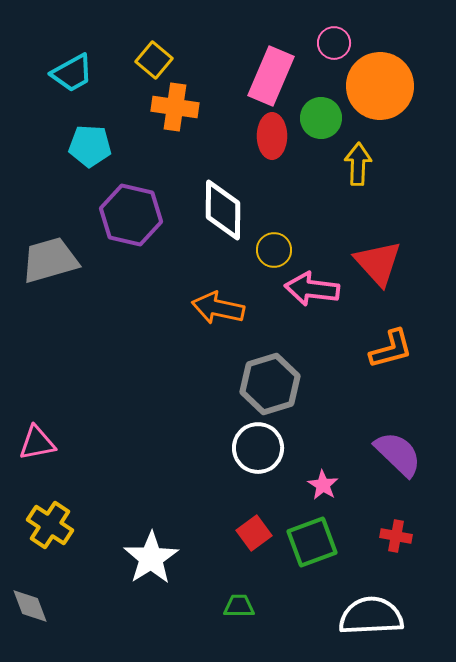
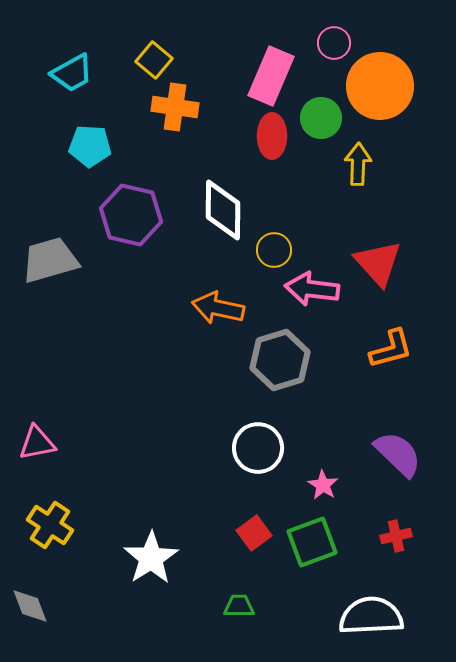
gray hexagon: moved 10 px right, 24 px up
red cross: rotated 24 degrees counterclockwise
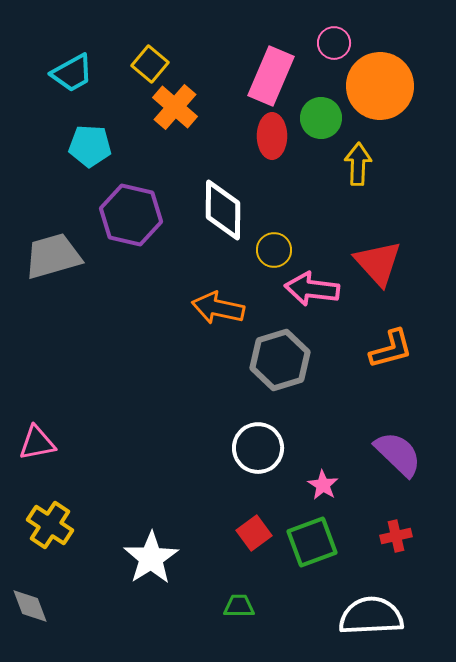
yellow square: moved 4 px left, 4 px down
orange cross: rotated 33 degrees clockwise
gray trapezoid: moved 3 px right, 4 px up
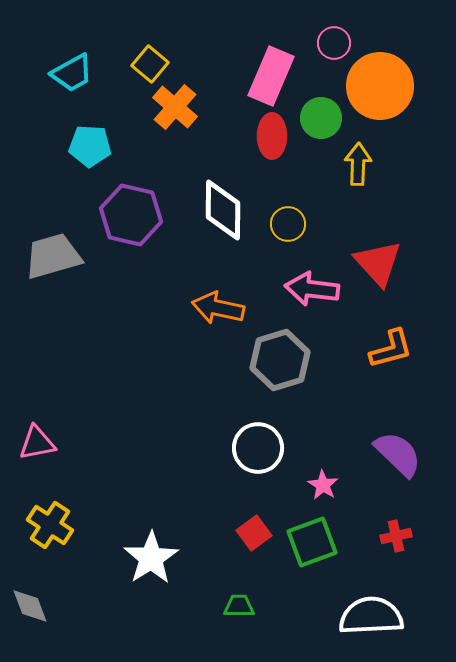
yellow circle: moved 14 px right, 26 px up
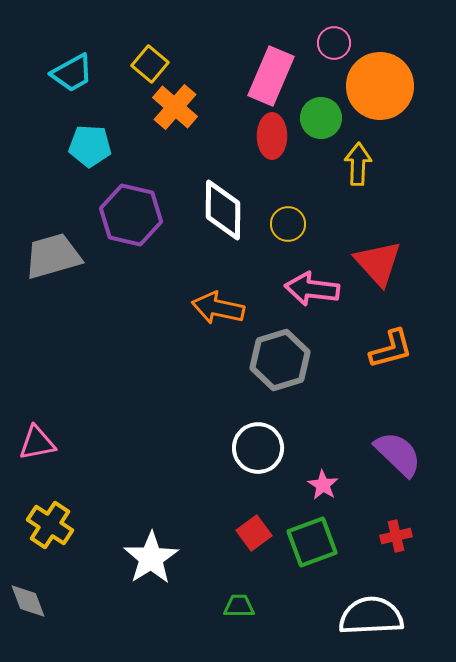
gray diamond: moved 2 px left, 5 px up
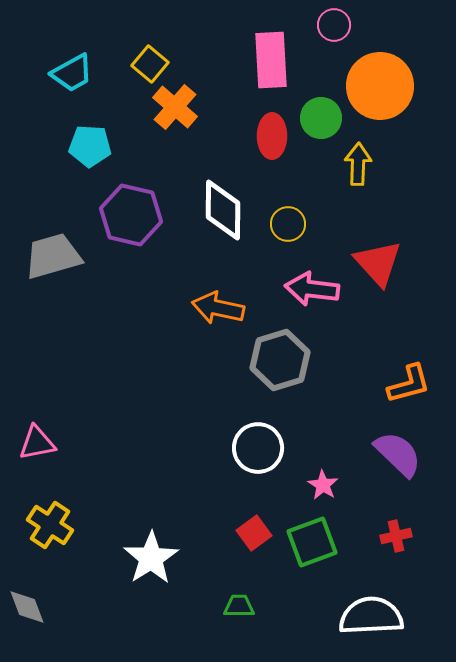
pink circle: moved 18 px up
pink rectangle: moved 16 px up; rotated 26 degrees counterclockwise
orange L-shape: moved 18 px right, 35 px down
gray diamond: moved 1 px left, 6 px down
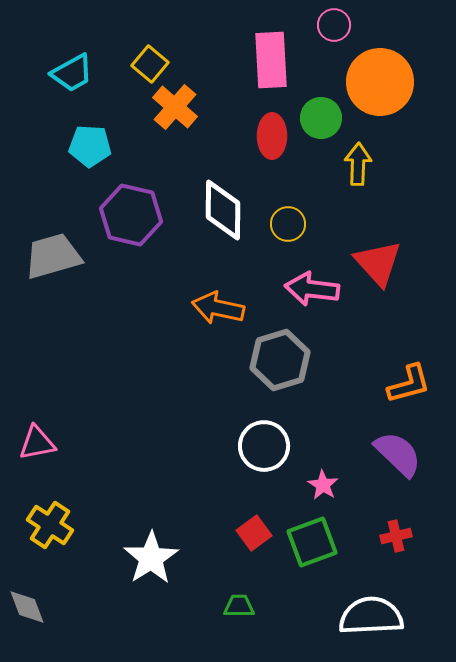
orange circle: moved 4 px up
white circle: moved 6 px right, 2 px up
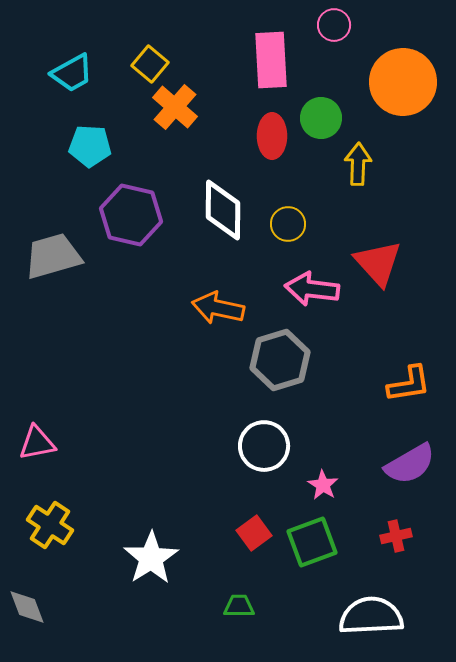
orange circle: moved 23 px right
orange L-shape: rotated 6 degrees clockwise
purple semicircle: moved 12 px right, 10 px down; rotated 106 degrees clockwise
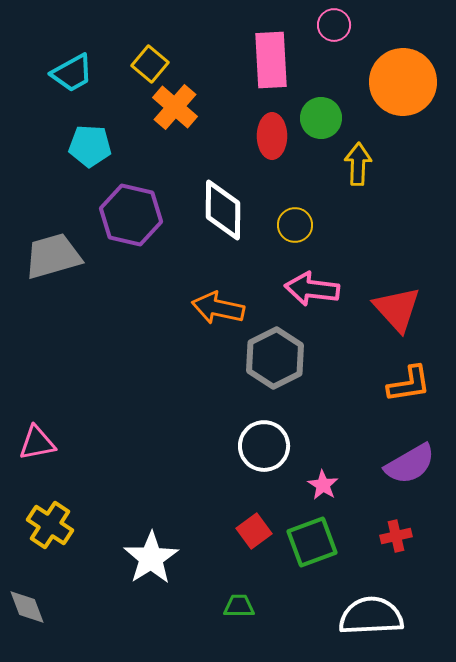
yellow circle: moved 7 px right, 1 px down
red triangle: moved 19 px right, 46 px down
gray hexagon: moved 5 px left, 2 px up; rotated 10 degrees counterclockwise
red square: moved 2 px up
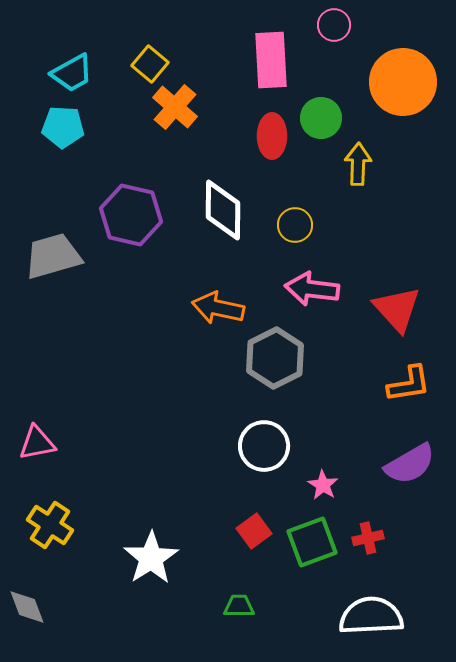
cyan pentagon: moved 27 px left, 19 px up
red cross: moved 28 px left, 2 px down
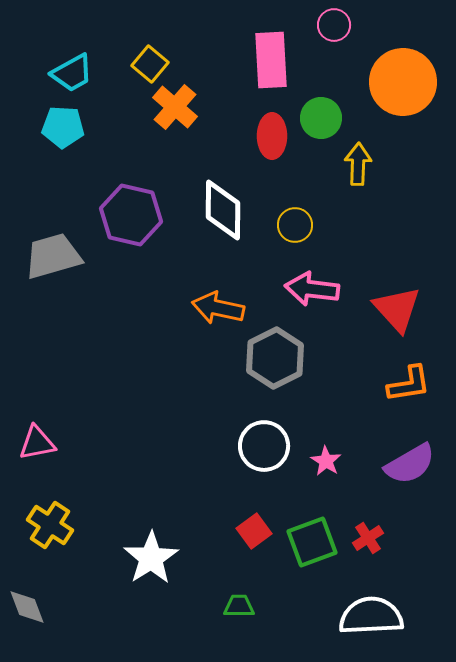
pink star: moved 3 px right, 24 px up
red cross: rotated 20 degrees counterclockwise
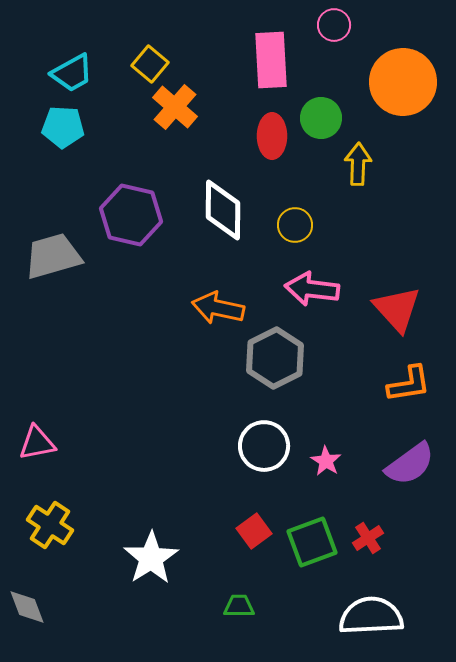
purple semicircle: rotated 6 degrees counterclockwise
